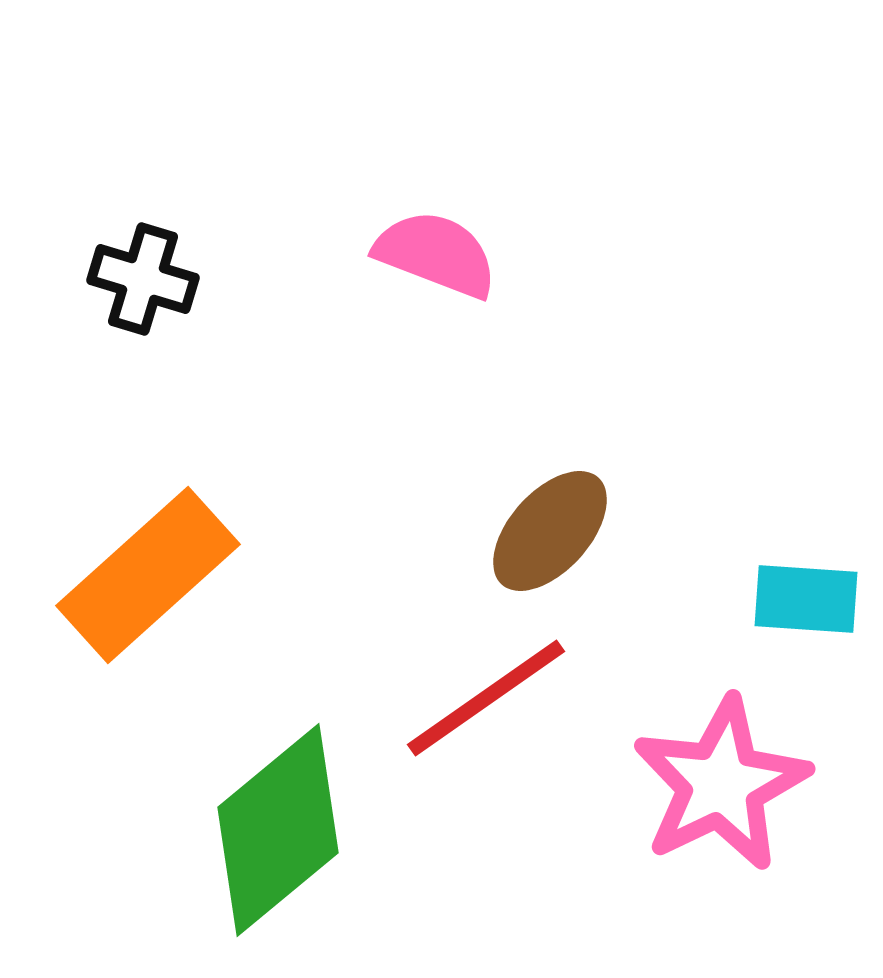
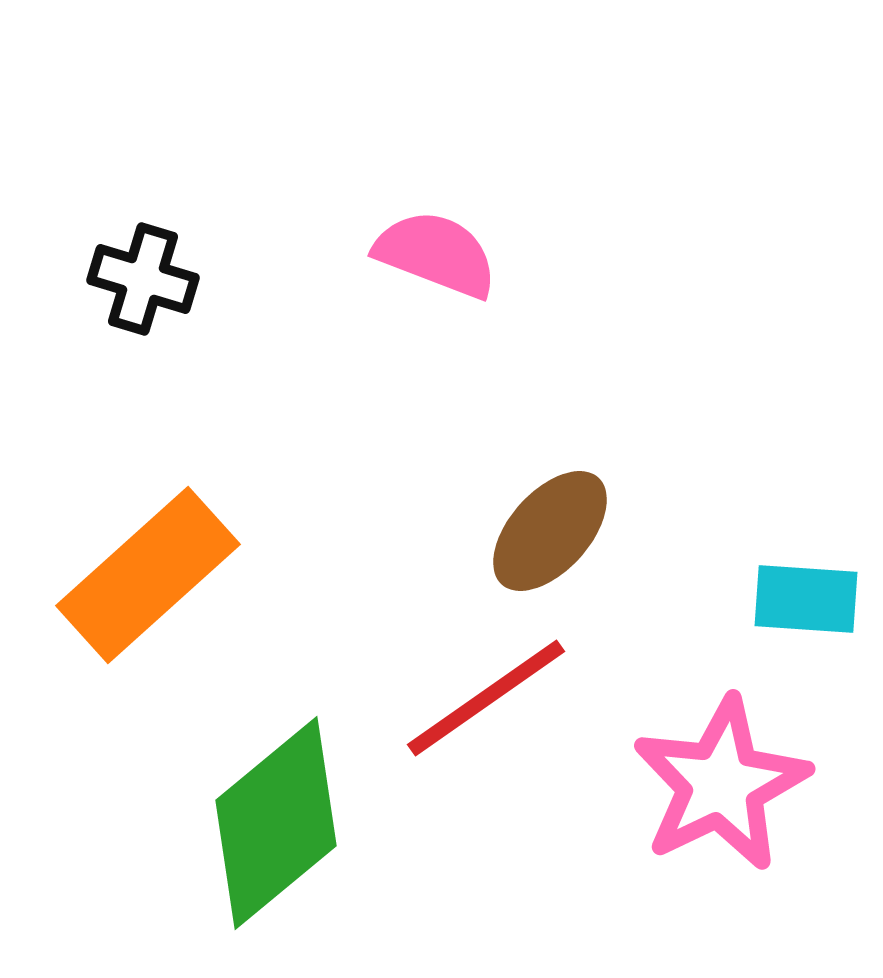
green diamond: moved 2 px left, 7 px up
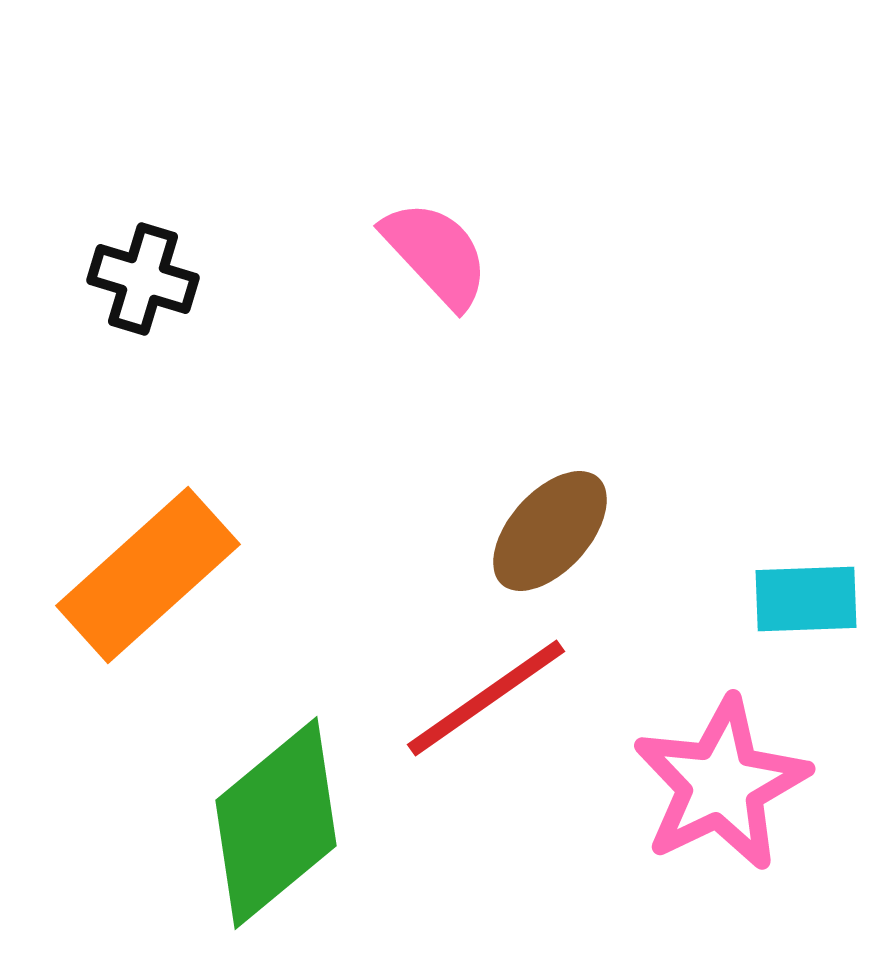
pink semicircle: rotated 26 degrees clockwise
cyan rectangle: rotated 6 degrees counterclockwise
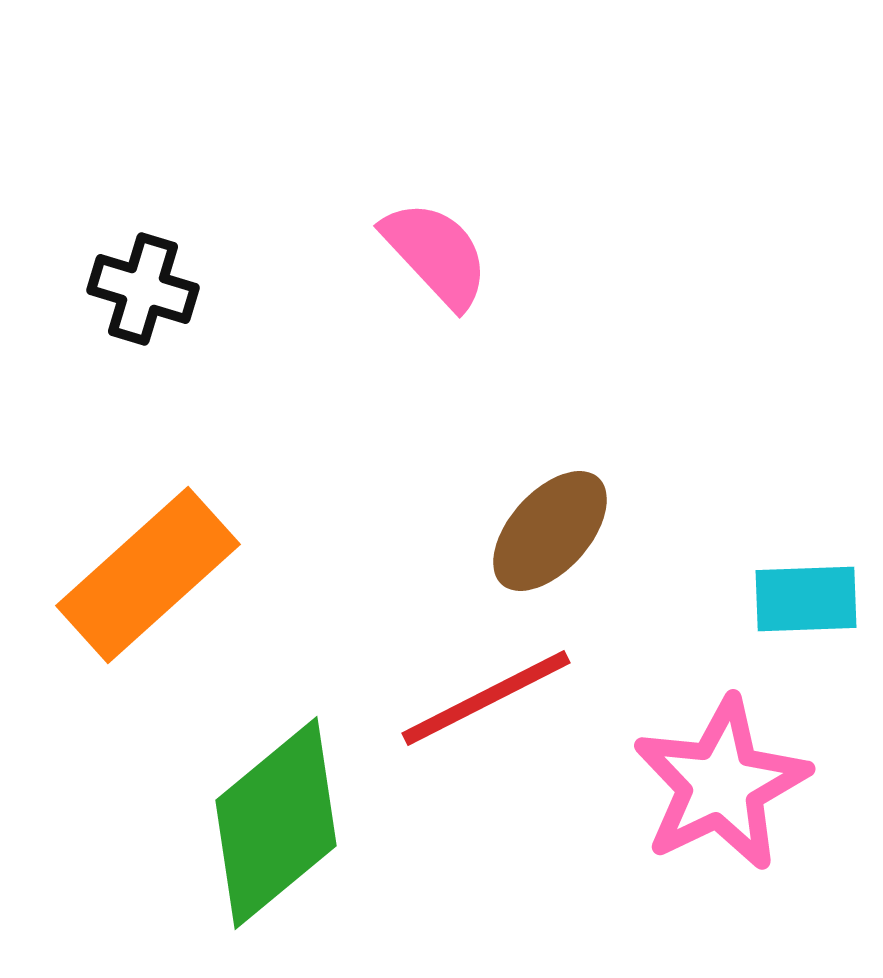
black cross: moved 10 px down
red line: rotated 8 degrees clockwise
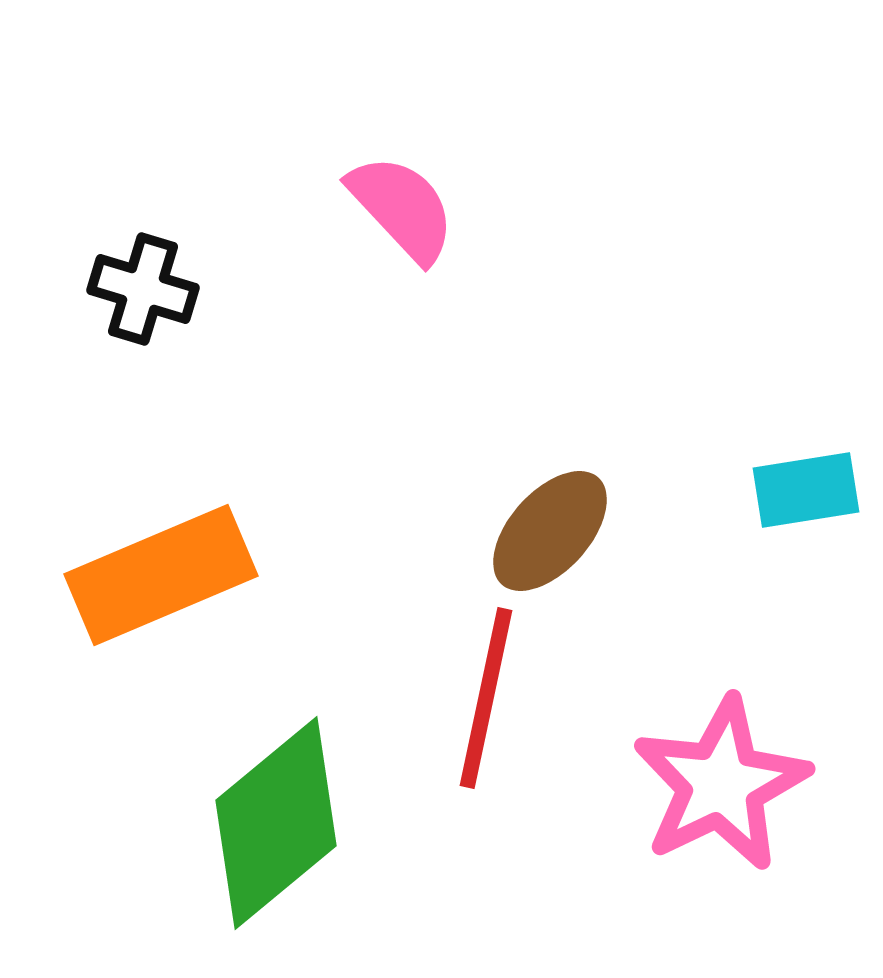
pink semicircle: moved 34 px left, 46 px up
orange rectangle: moved 13 px right; rotated 19 degrees clockwise
cyan rectangle: moved 109 px up; rotated 7 degrees counterclockwise
red line: rotated 51 degrees counterclockwise
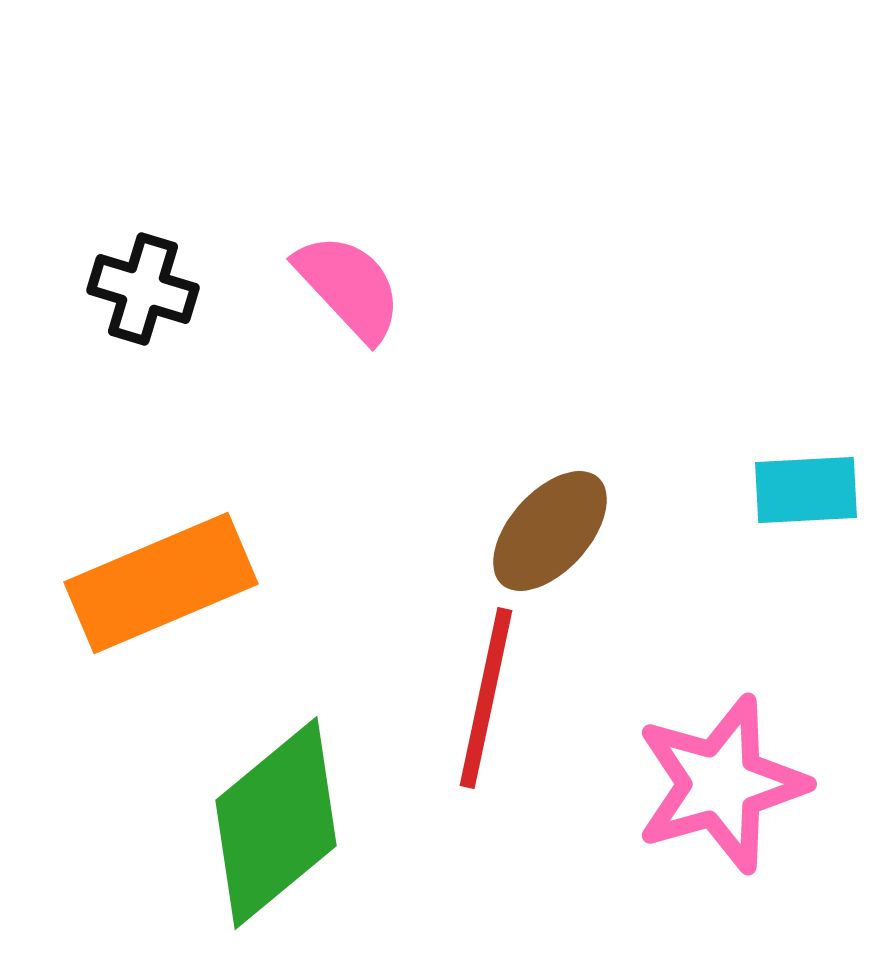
pink semicircle: moved 53 px left, 79 px down
cyan rectangle: rotated 6 degrees clockwise
orange rectangle: moved 8 px down
pink star: rotated 10 degrees clockwise
